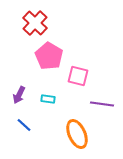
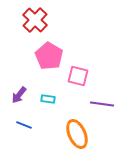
red cross: moved 3 px up
purple arrow: rotated 12 degrees clockwise
blue line: rotated 21 degrees counterclockwise
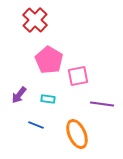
pink pentagon: moved 4 px down
pink square: rotated 25 degrees counterclockwise
blue line: moved 12 px right
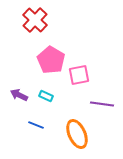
pink pentagon: moved 2 px right
pink square: moved 1 px right, 1 px up
purple arrow: rotated 78 degrees clockwise
cyan rectangle: moved 2 px left, 3 px up; rotated 16 degrees clockwise
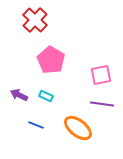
pink square: moved 22 px right
orange ellipse: moved 1 px right, 6 px up; rotated 28 degrees counterclockwise
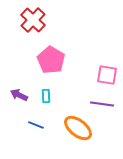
red cross: moved 2 px left
pink square: moved 6 px right; rotated 20 degrees clockwise
cyan rectangle: rotated 64 degrees clockwise
